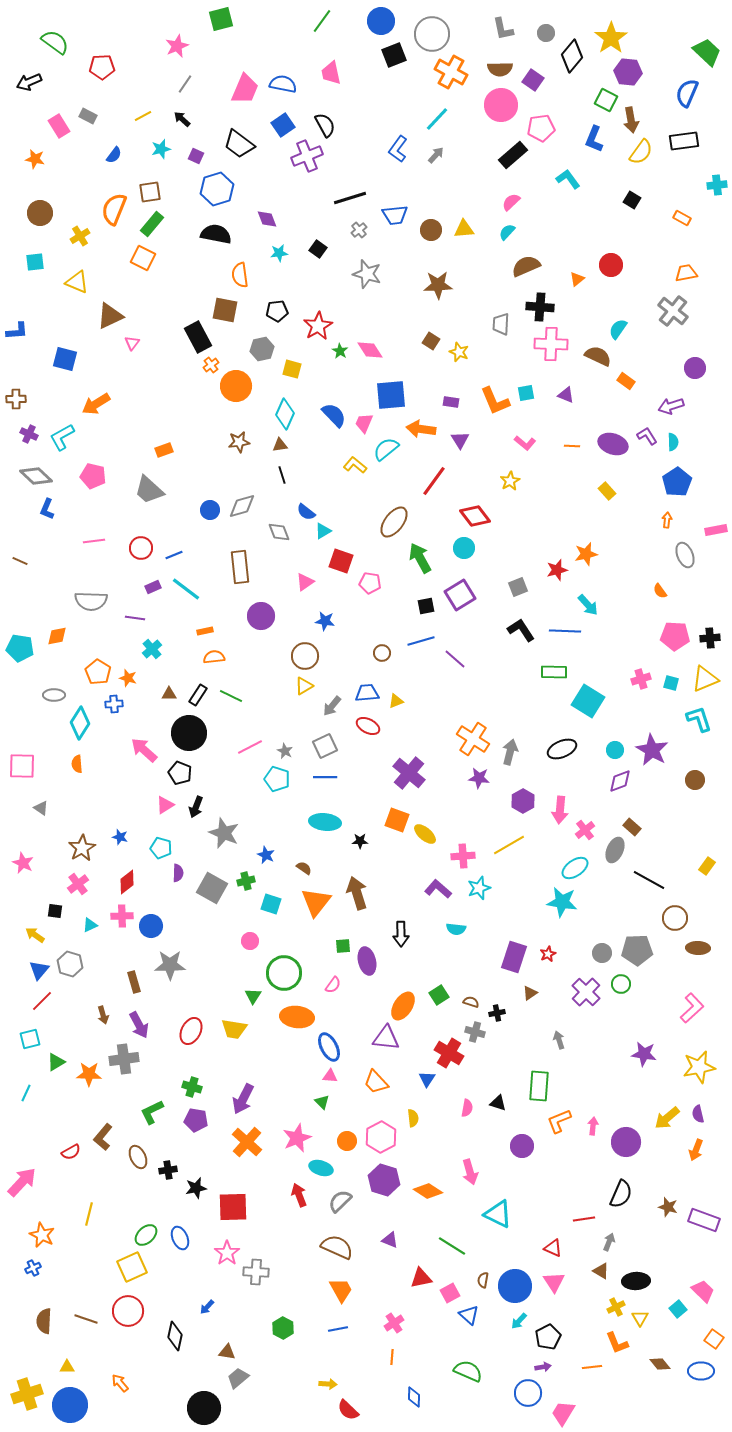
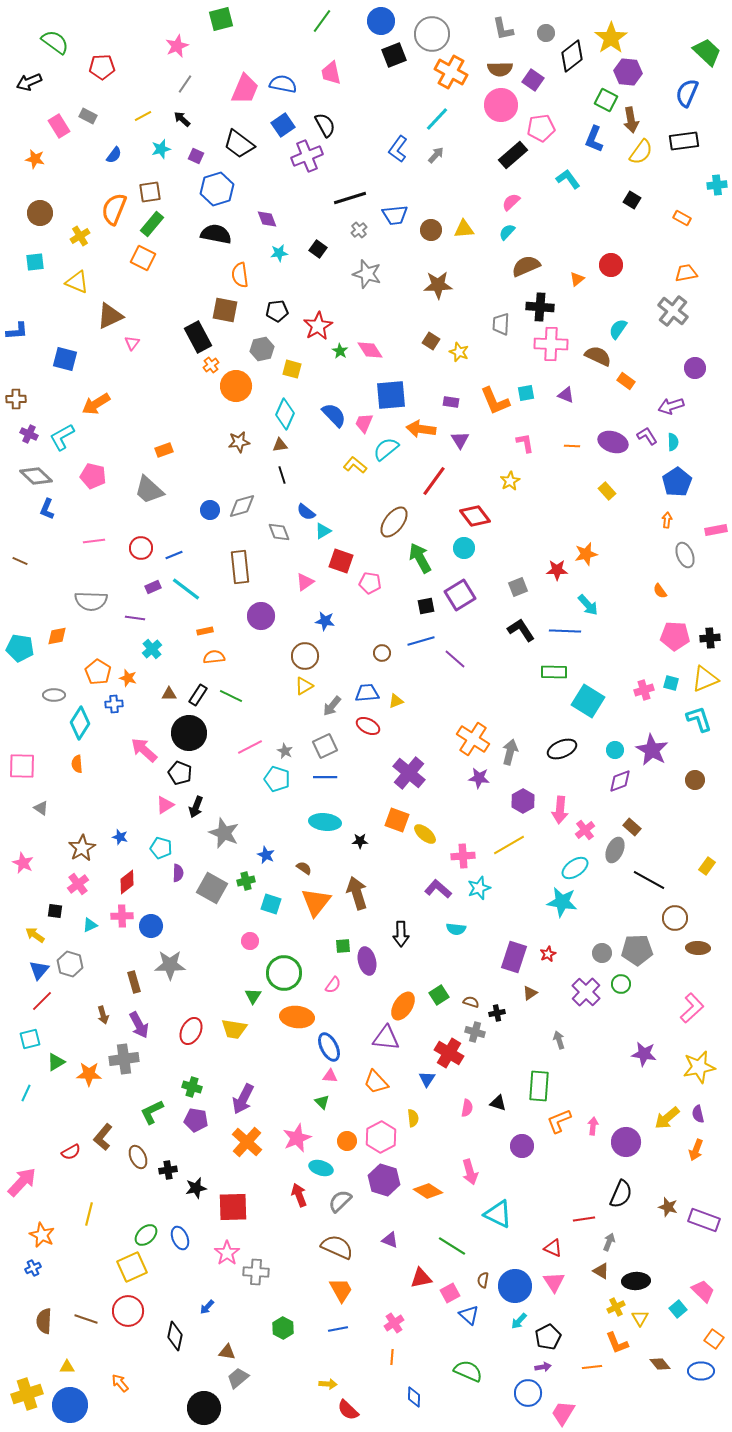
black diamond at (572, 56): rotated 12 degrees clockwise
pink L-shape at (525, 443): rotated 140 degrees counterclockwise
purple ellipse at (613, 444): moved 2 px up
red star at (557, 570): rotated 15 degrees clockwise
pink cross at (641, 679): moved 3 px right, 11 px down
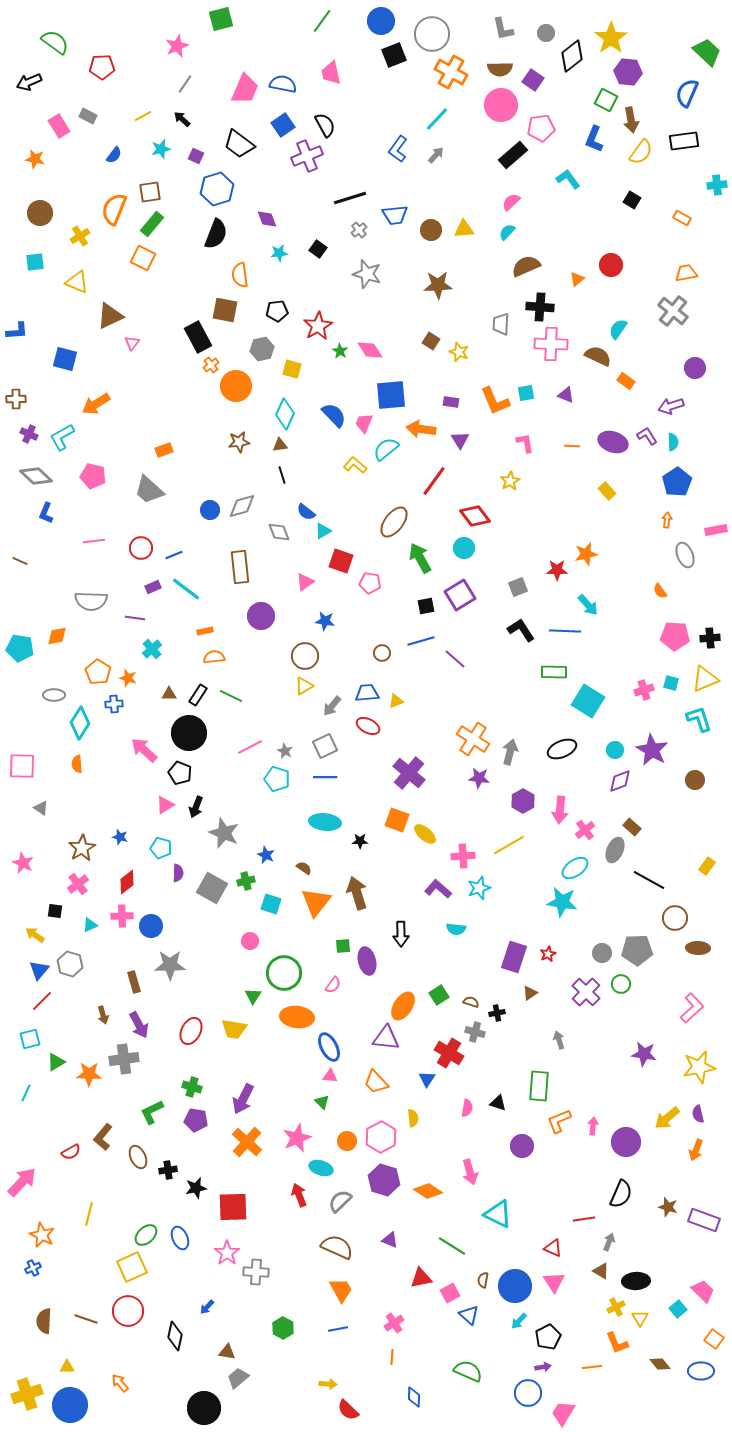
black semicircle at (216, 234): rotated 100 degrees clockwise
blue L-shape at (47, 509): moved 1 px left, 4 px down
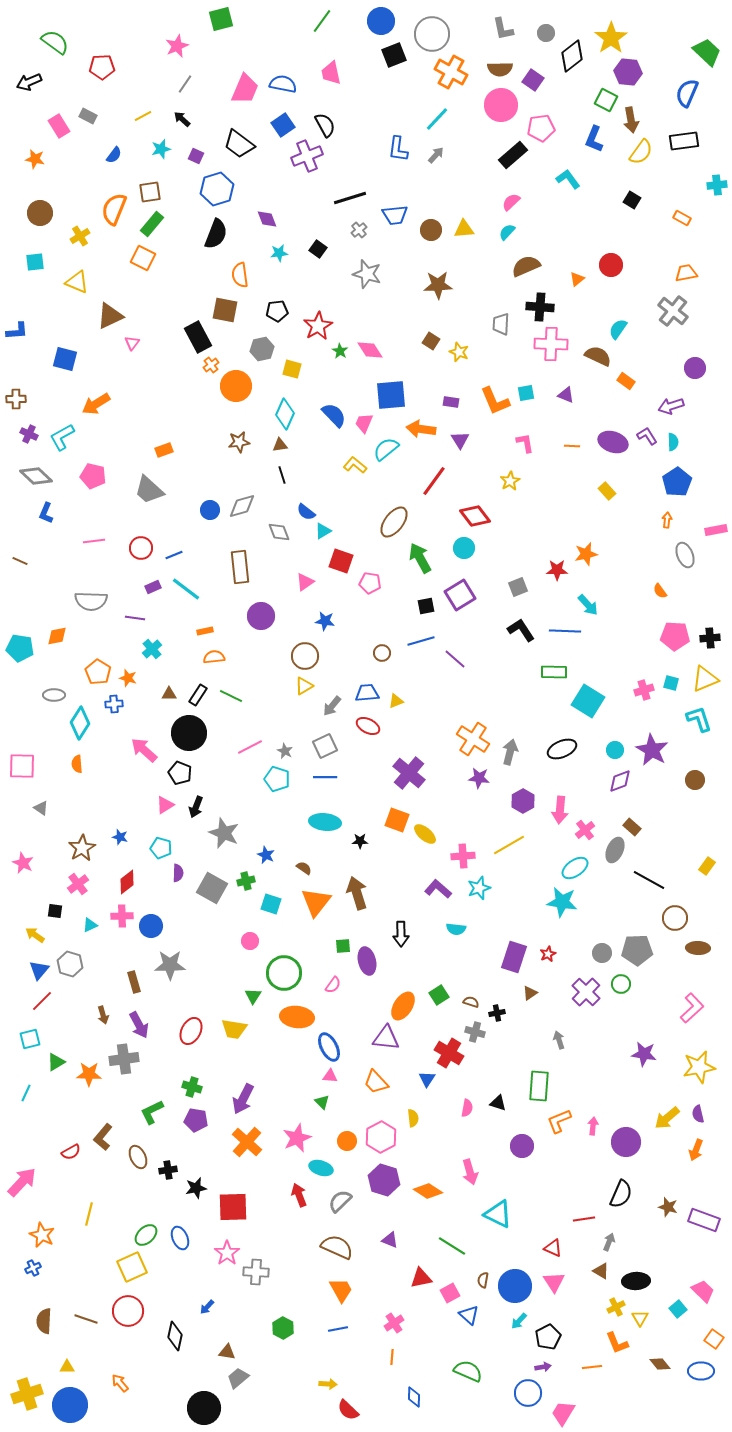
blue L-shape at (398, 149): rotated 28 degrees counterclockwise
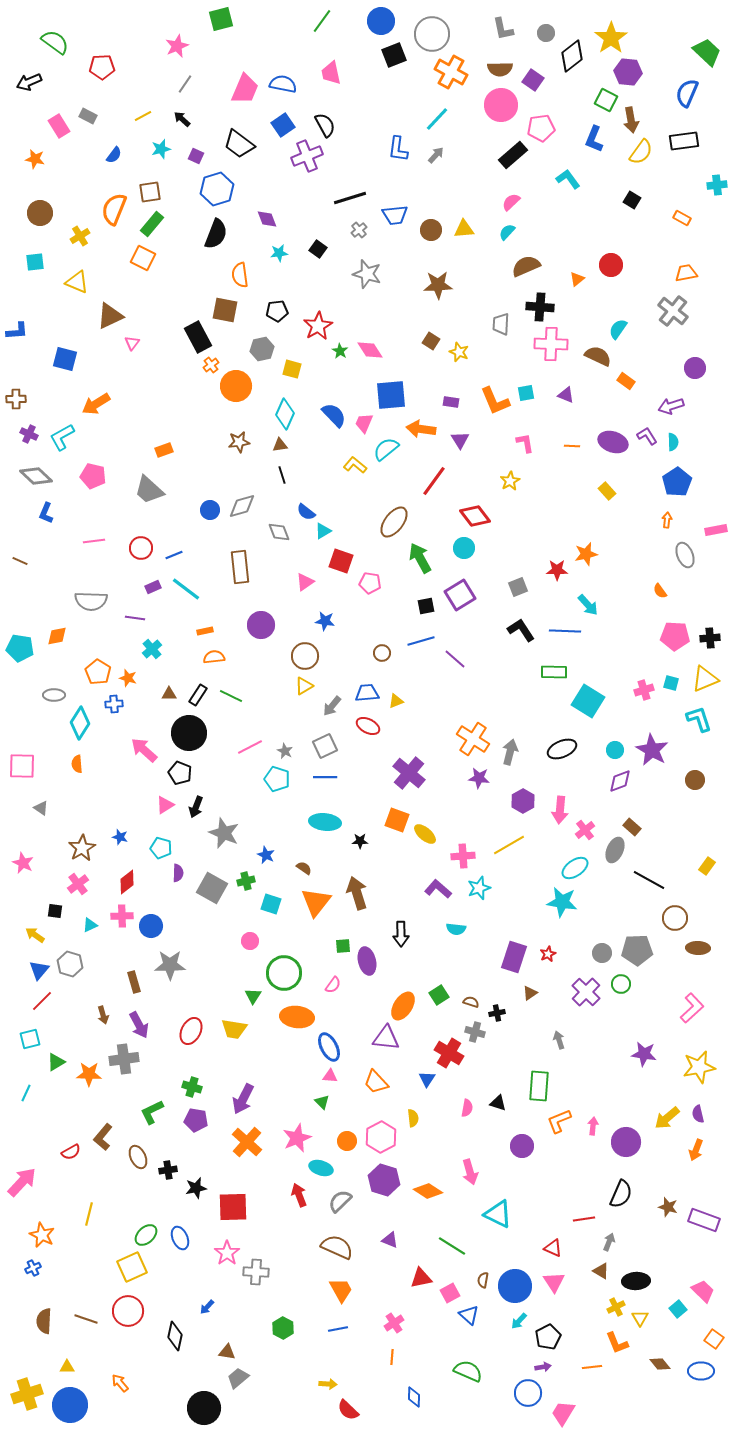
purple circle at (261, 616): moved 9 px down
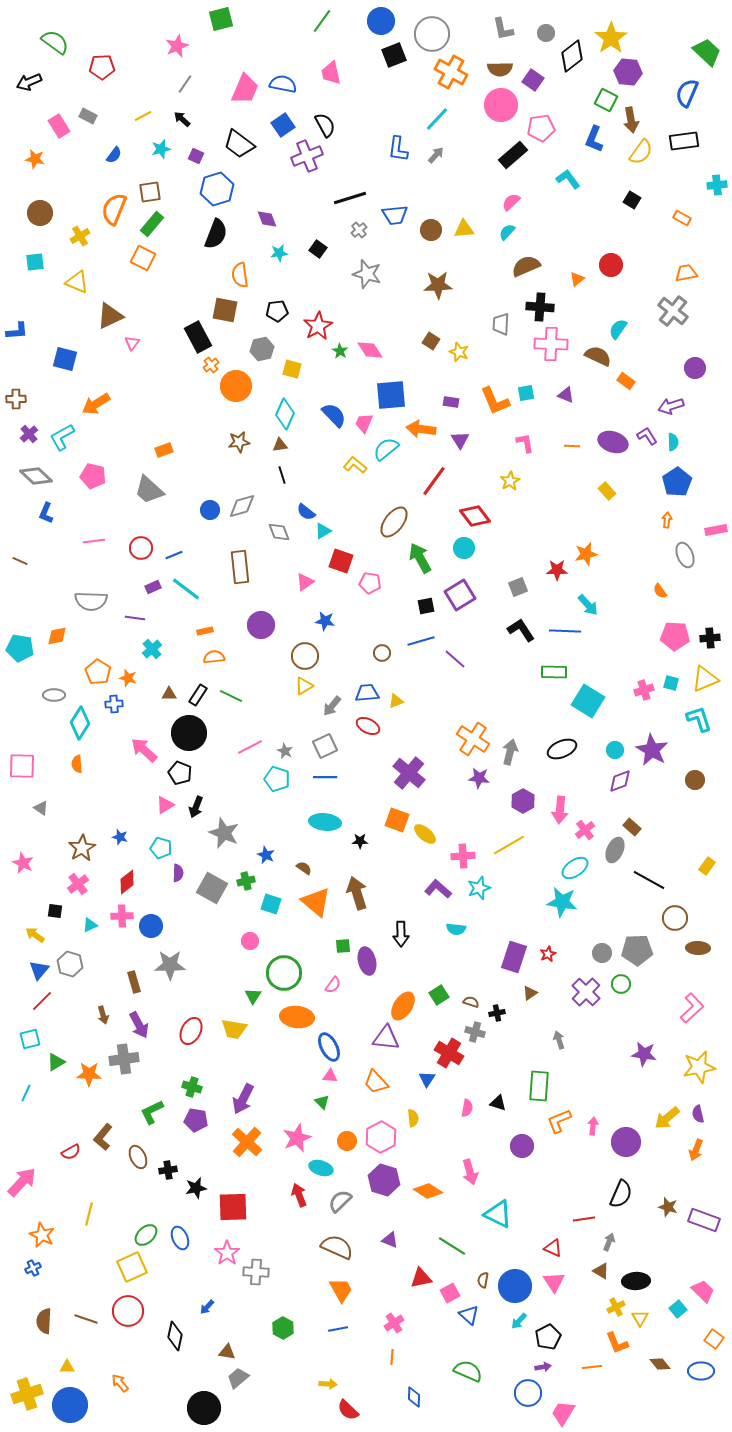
purple cross at (29, 434): rotated 24 degrees clockwise
orange triangle at (316, 902): rotated 28 degrees counterclockwise
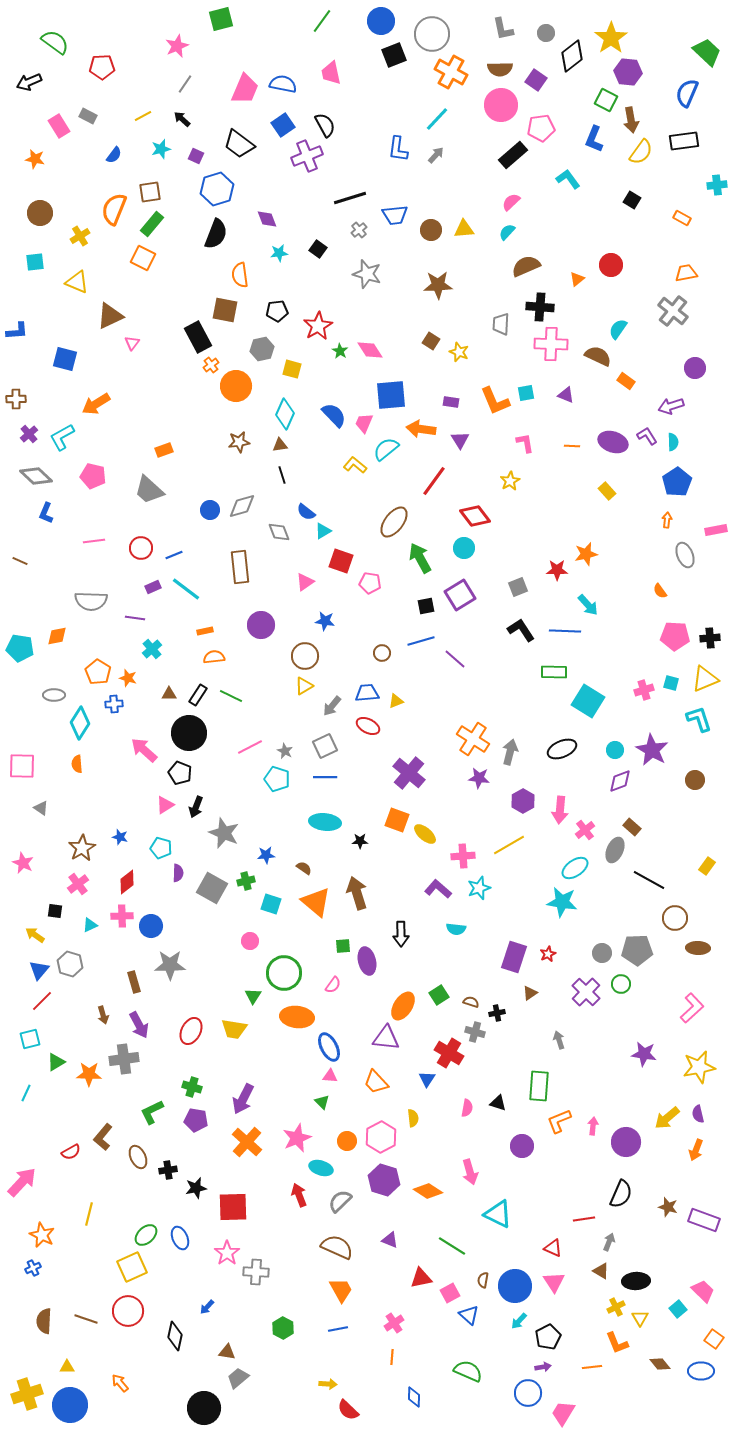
purple square at (533, 80): moved 3 px right
blue star at (266, 855): rotated 30 degrees counterclockwise
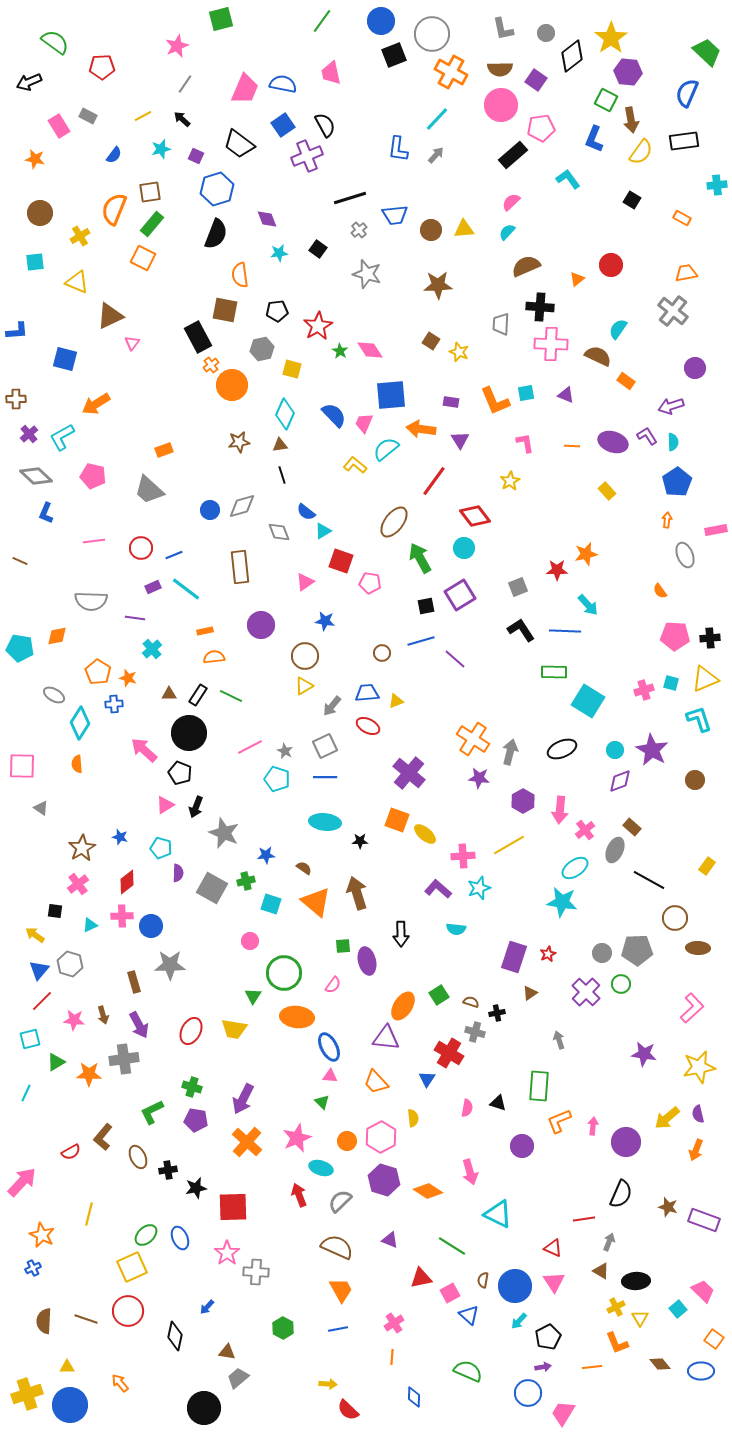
orange circle at (236, 386): moved 4 px left, 1 px up
gray ellipse at (54, 695): rotated 30 degrees clockwise
pink star at (23, 863): moved 51 px right, 157 px down; rotated 20 degrees counterclockwise
